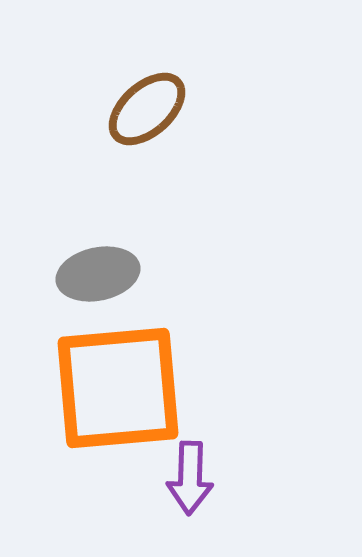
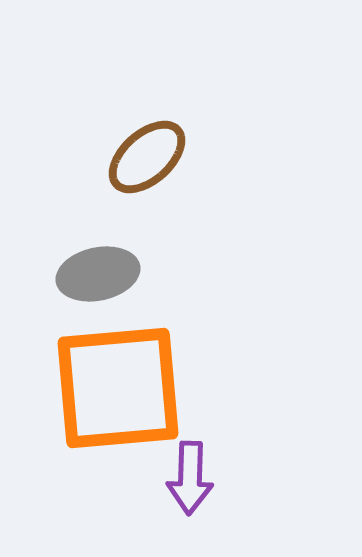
brown ellipse: moved 48 px down
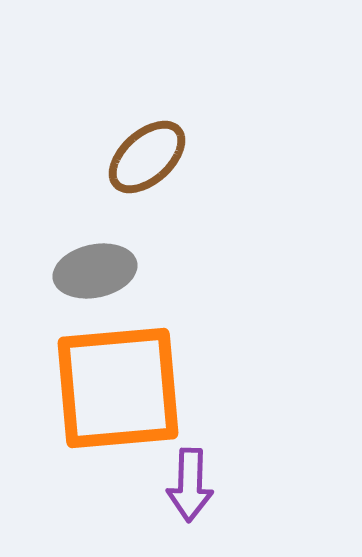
gray ellipse: moved 3 px left, 3 px up
purple arrow: moved 7 px down
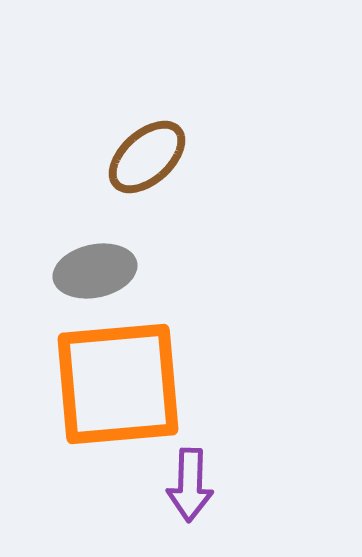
orange square: moved 4 px up
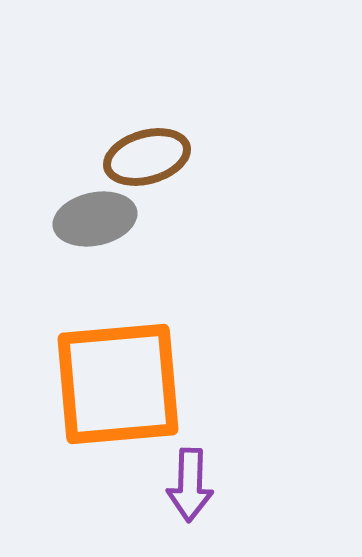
brown ellipse: rotated 26 degrees clockwise
gray ellipse: moved 52 px up
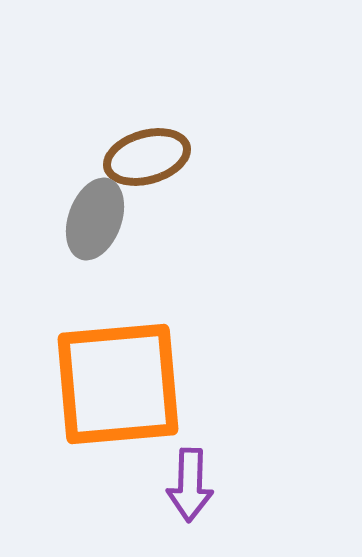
gray ellipse: rotated 58 degrees counterclockwise
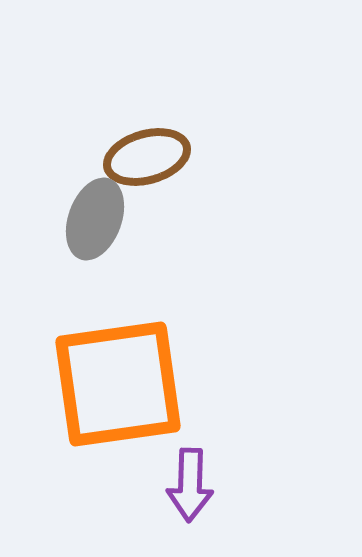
orange square: rotated 3 degrees counterclockwise
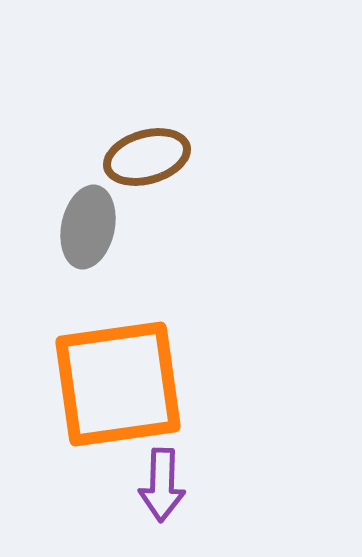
gray ellipse: moved 7 px left, 8 px down; rotated 8 degrees counterclockwise
purple arrow: moved 28 px left
